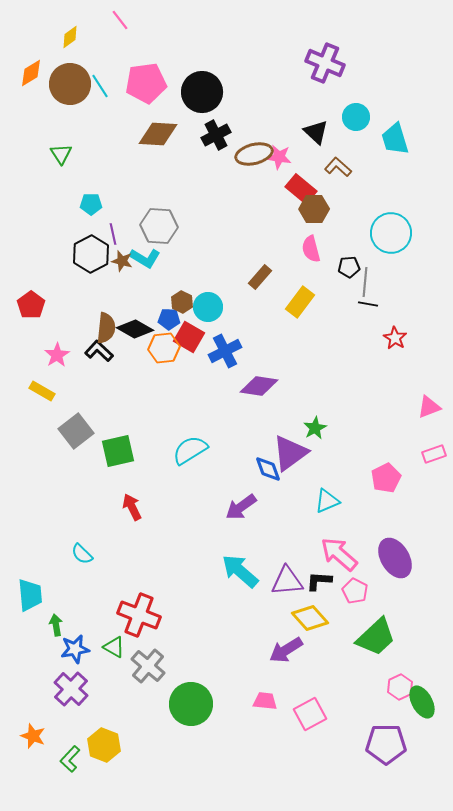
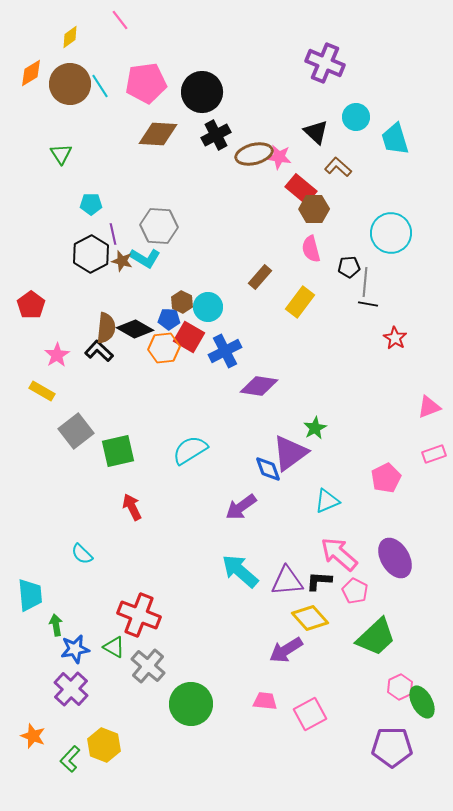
purple pentagon at (386, 744): moved 6 px right, 3 px down
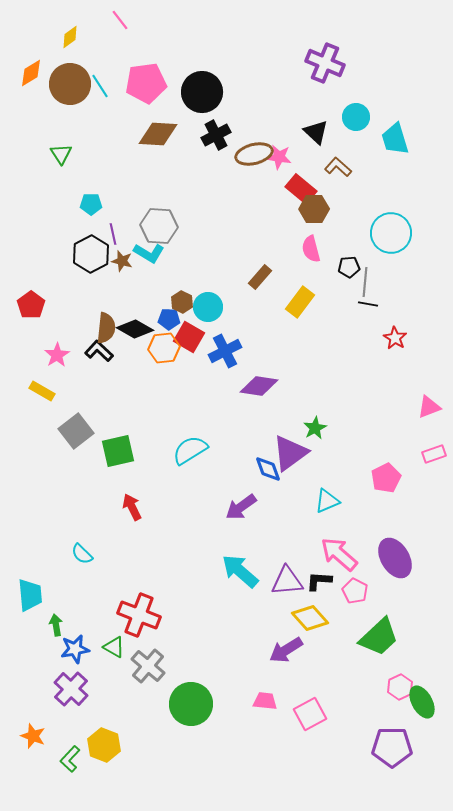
cyan L-shape at (145, 258): moved 4 px right, 5 px up
green trapezoid at (376, 637): moved 3 px right
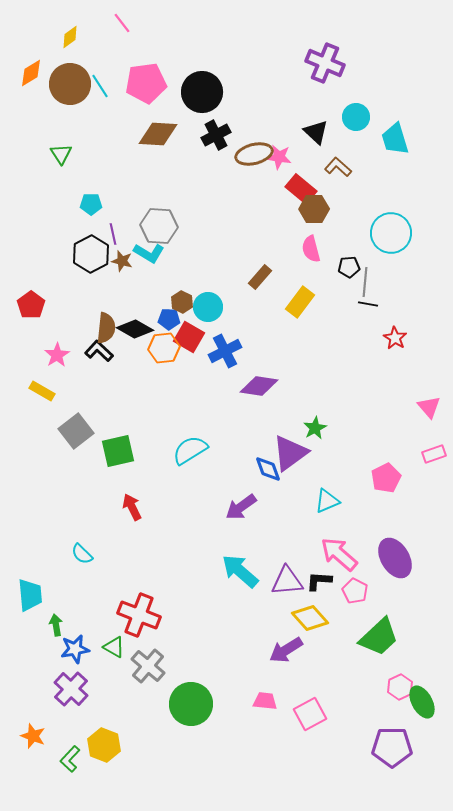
pink line at (120, 20): moved 2 px right, 3 px down
pink triangle at (429, 407): rotated 50 degrees counterclockwise
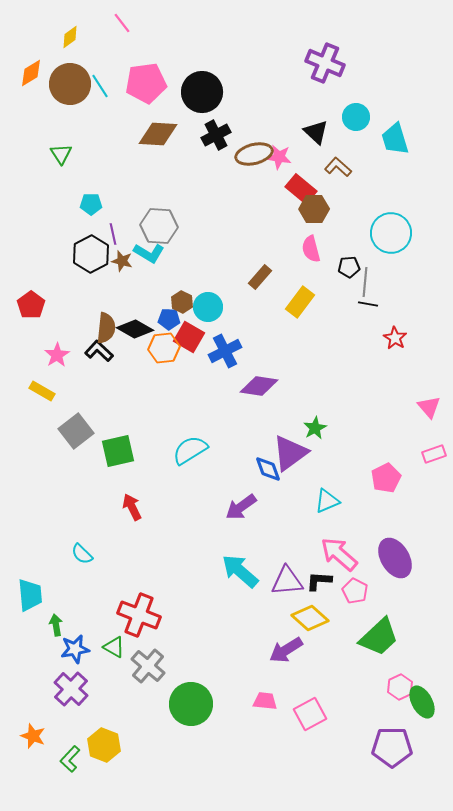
yellow diamond at (310, 618): rotated 6 degrees counterclockwise
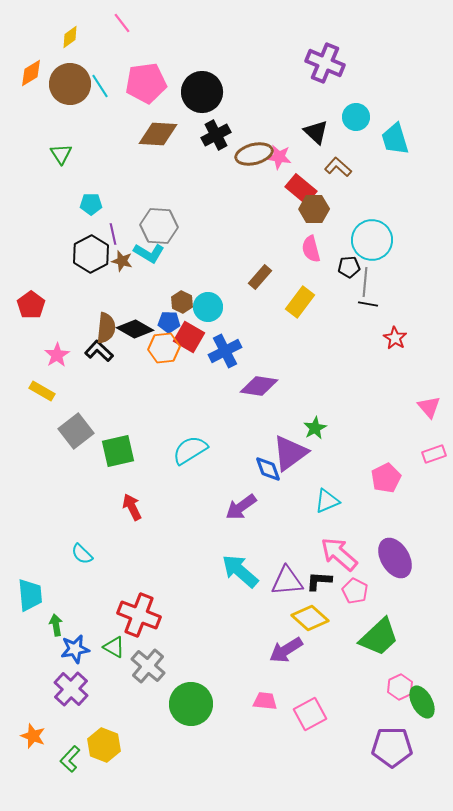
cyan circle at (391, 233): moved 19 px left, 7 px down
blue pentagon at (169, 319): moved 3 px down
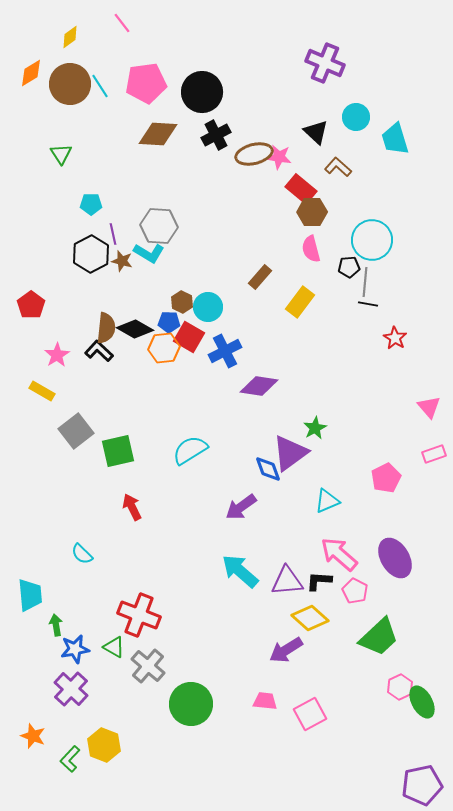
brown hexagon at (314, 209): moved 2 px left, 3 px down
purple pentagon at (392, 747): moved 30 px right, 38 px down; rotated 12 degrees counterclockwise
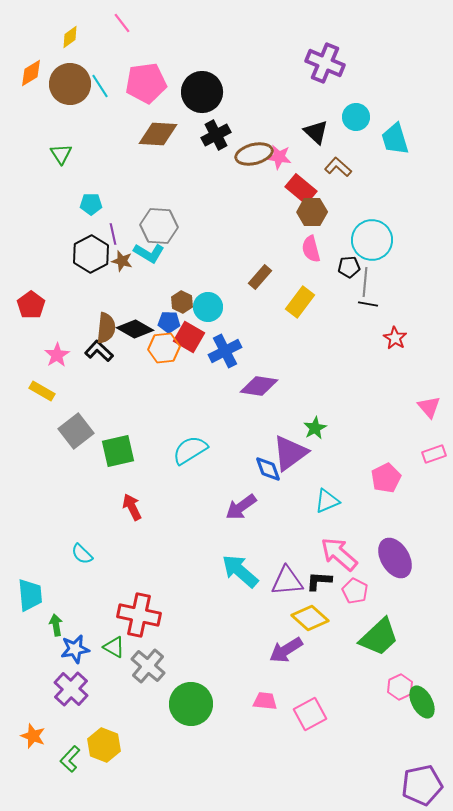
red cross at (139, 615): rotated 9 degrees counterclockwise
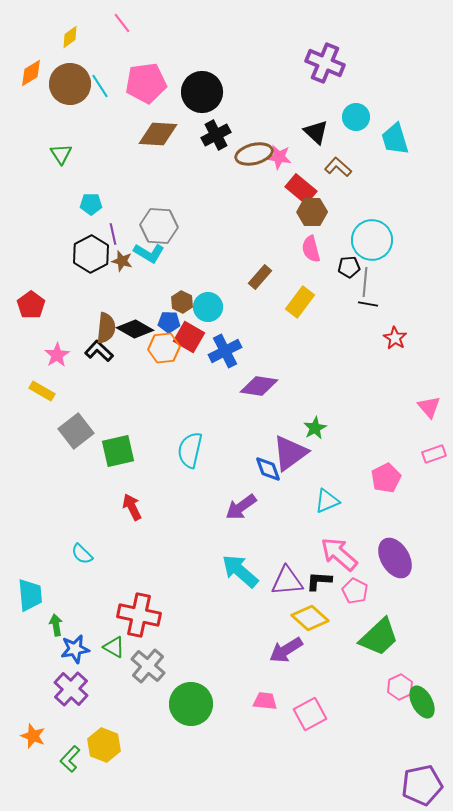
cyan semicircle at (190, 450): rotated 45 degrees counterclockwise
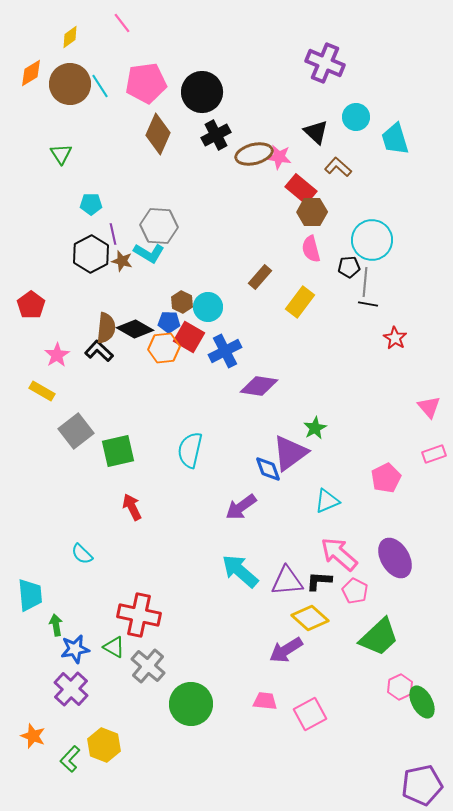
brown diamond at (158, 134): rotated 69 degrees counterclockwise
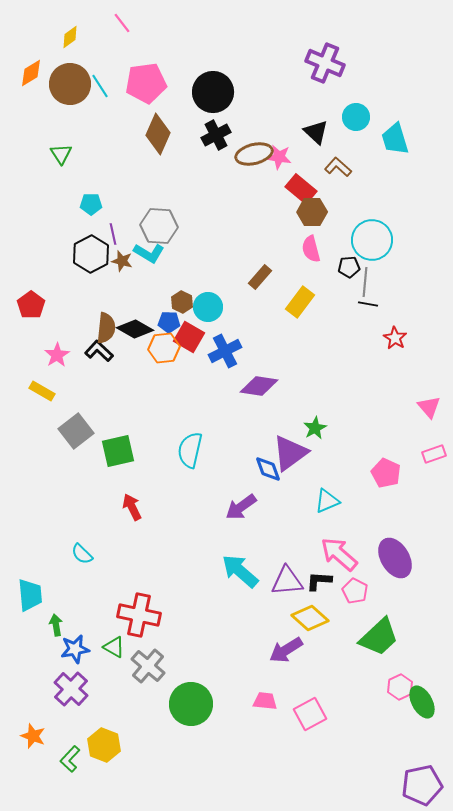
black circle at (202, 92): moved 11 px right
pink pentagon at (386, 478): moved 5 px up; rotated 20 degrees counterclockwise
